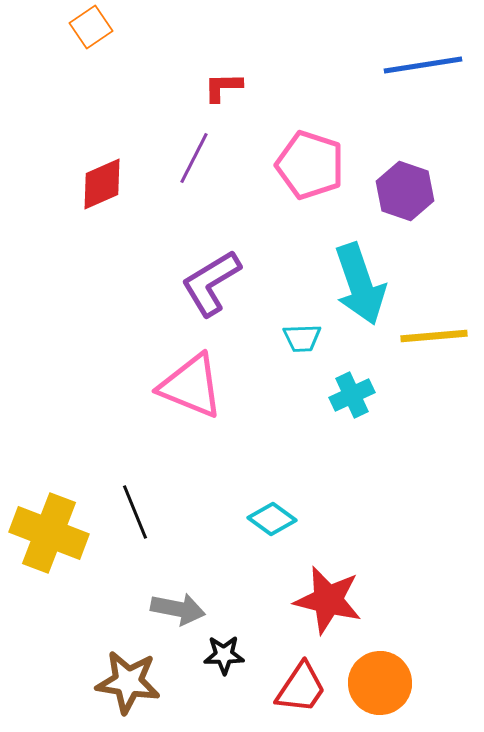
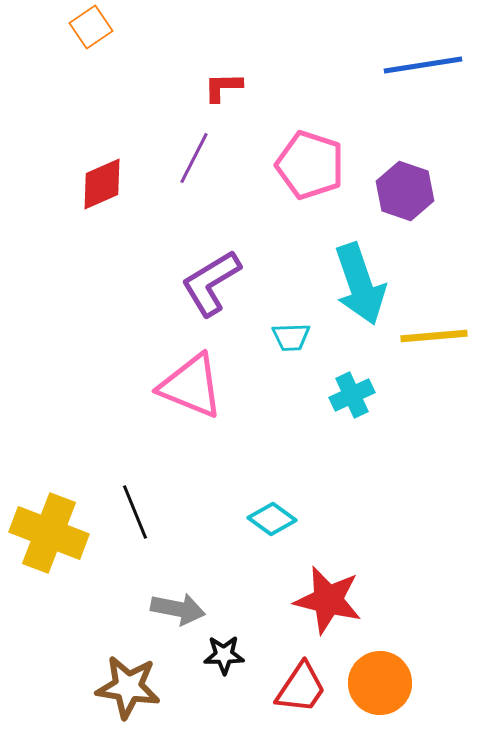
cyan trapezoid: moved 11 px left, 1 px up
brown star: moved 5 px down
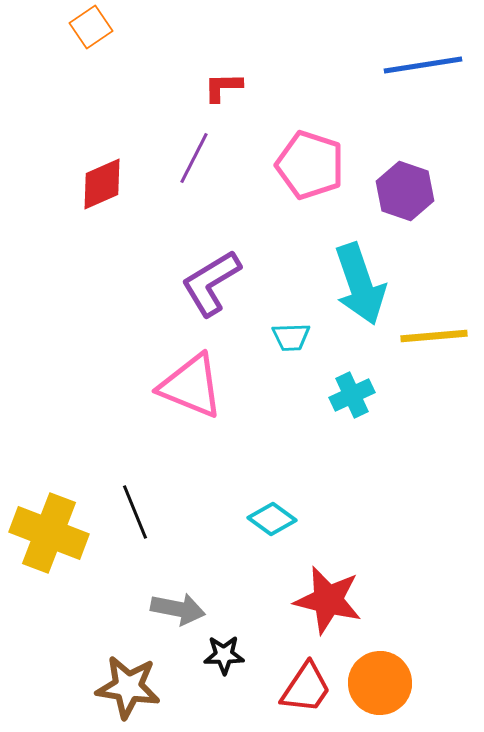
red trapezoid: moved 5 px right
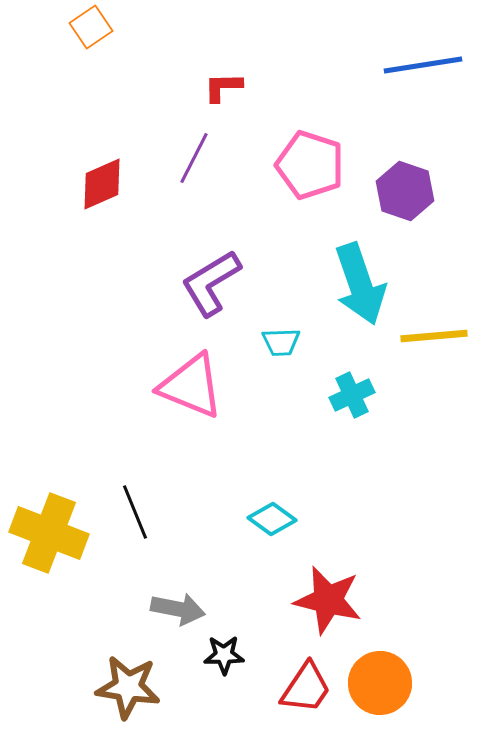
cyan trapezoid: moved 10 px left, 5 px down
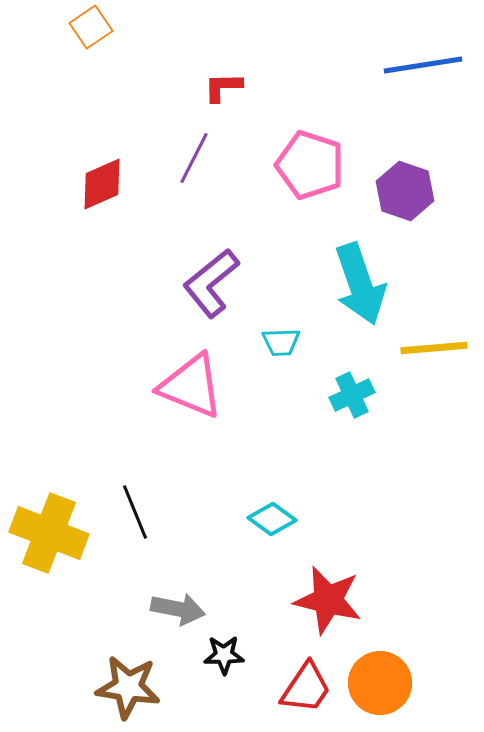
purple L-shape: rotated 8 degrees counterclockwise
yellow line: moved 12 px down
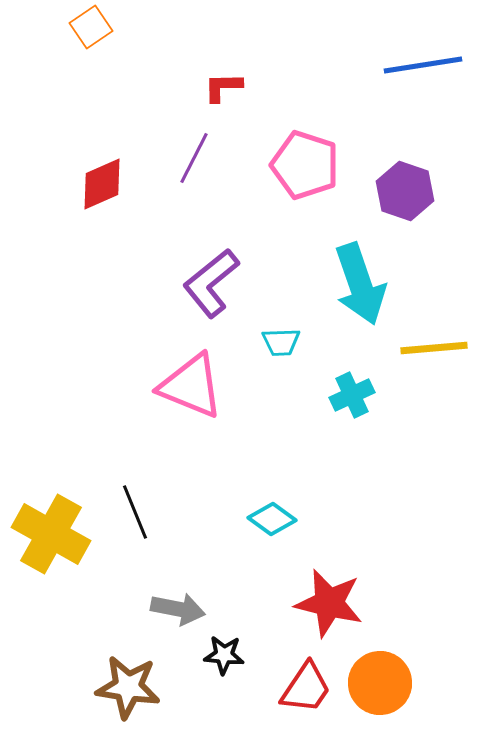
pink pentagon: moved 5 px left
yellow cross: moved 2 px right, 1 px down; rotated 8 degrees clockwise
red star: moved 1 px right, 3 px down
black star: rotated 6 degrees clockwise
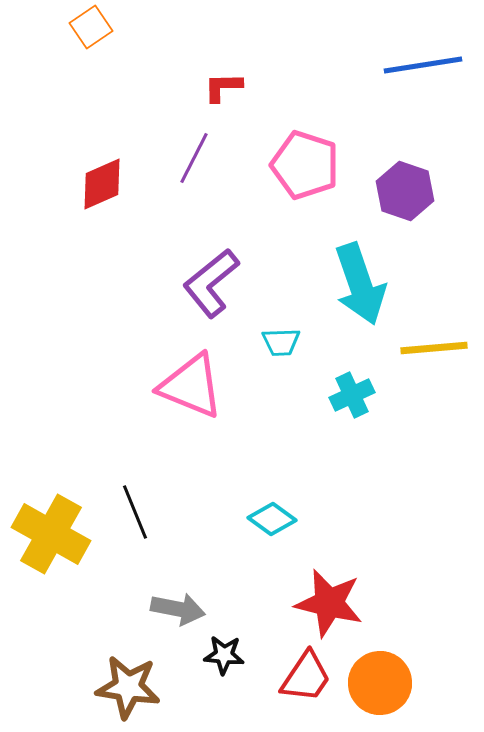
red trapezoid: moved 11 px up
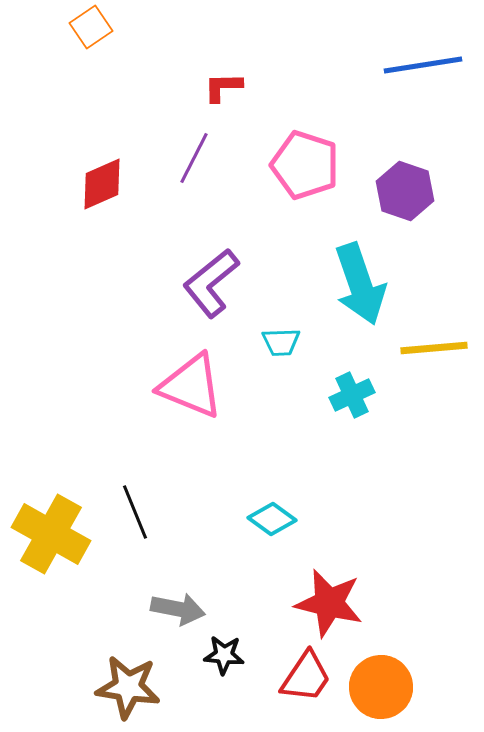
orange circle: moved 1 px right, 4 px down
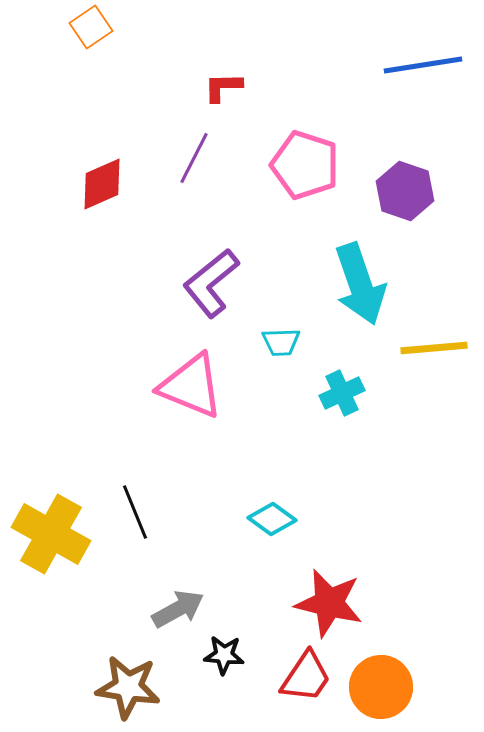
cyan cross: moved 10 px left, 2 px up
gray arrow: rotated 40 degrees counterclockwise
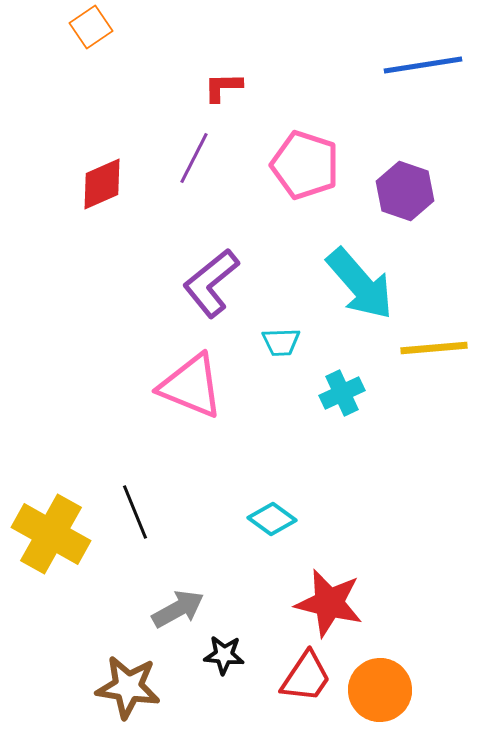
cyan arrow: rotated 22 degrees counterclockwise
orange circle: moved 1 px left, 3 px down
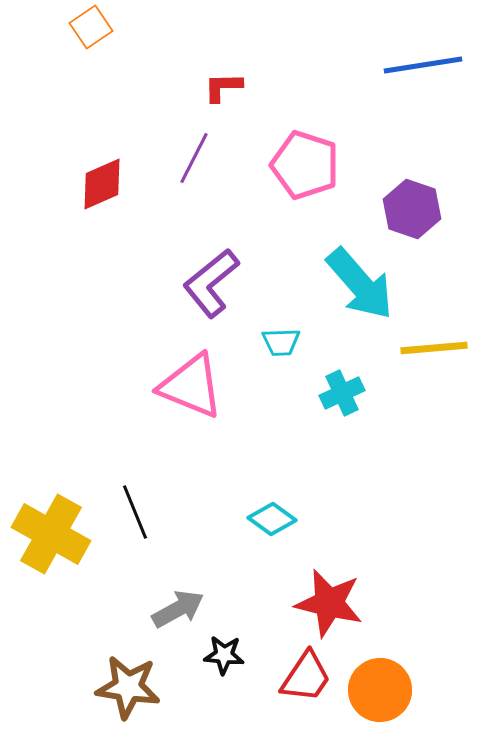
purple hexagon: moved 7 px right, 18 px down
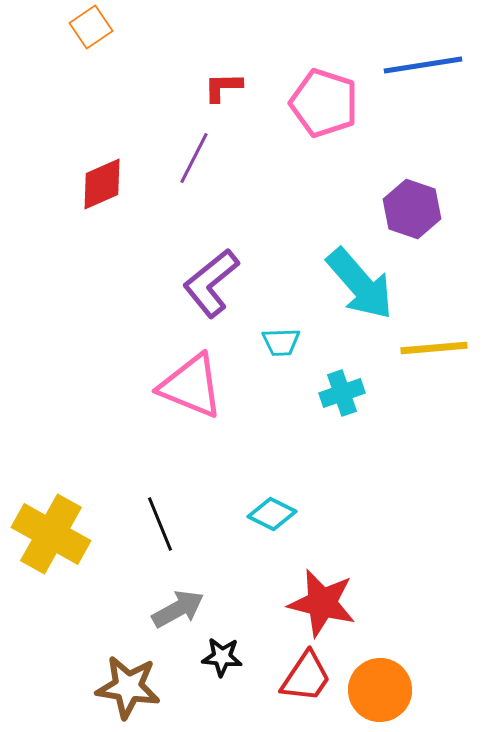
pink pentagon: moved 19 px right, 62 px up
cyan cross: rotated 6 degrees clockwise
black line: moved 25 px right, 12 px down
cyan diamond: moved 5 px up; rotated 9 degrees counterclockwise
red star: moved 7 px left
black star: moved 2 px left, 2 px down
